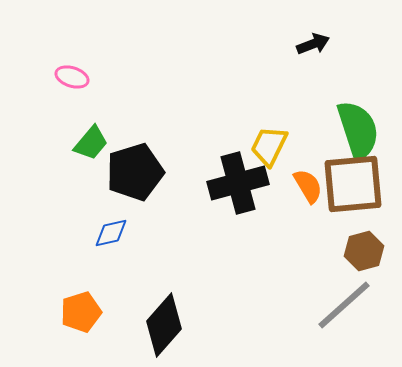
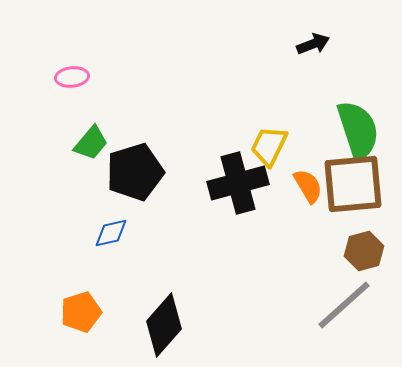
pink ellipse: rotated 24 degrees counterclockwise
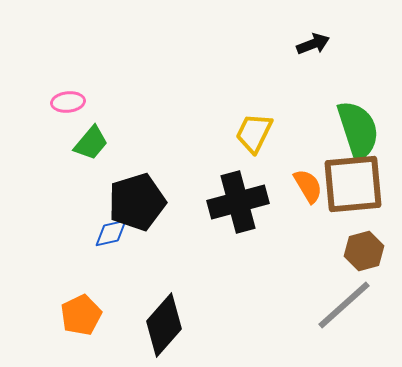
pink ellipse: moved 4 px left, 25 px down
yellow trapezoid: moved 15 px left, 13 px up
black pentagon: moved 2 px right, 30 px down
black cross: moved 19 px down
orange pentagon: moved 3 px down; rotated 9 degrees counterclockwise
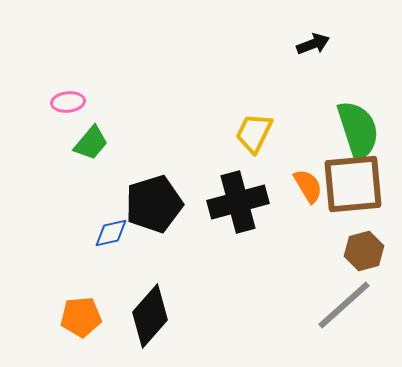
black pentagon: moved 17 px right, 2 px down
orange pentagon: moved 2 px down; rotated 21 degrees clockwise
black diamond: moved 14 px left, 9 px up
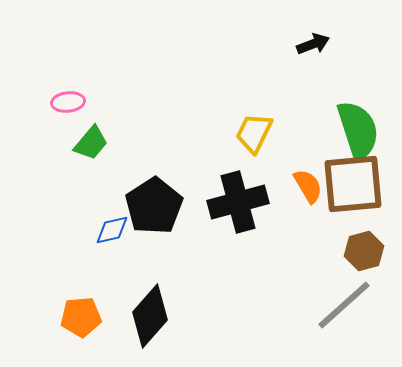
black pentagon: moved 2 px down; rotated 16 degrees counterclockwise
blue diamond: moved 1 px right, 3 px up
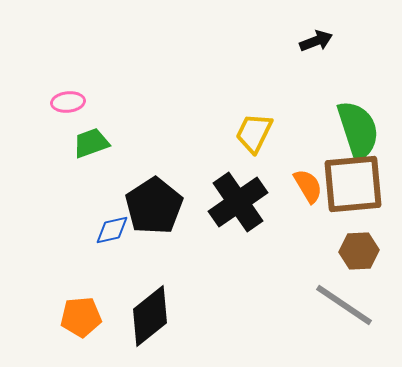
black arrow: moved 3 px right, 3 px up
green trapezoid: rotated 150 degrees counterclockwise
black cross: rotated 20 degrees counterclockwise
brown hexagon: moved 5 px left; rotated 12 degrees clockwise
gray line: rotated 76 degrees clockwise
black diamond: rotated 10 degrees clockwise
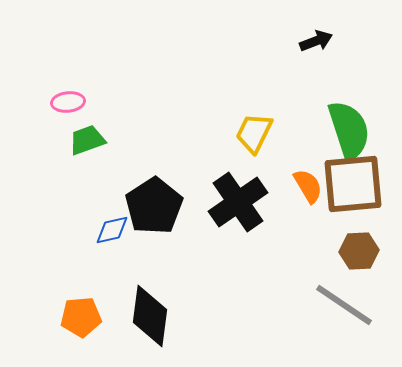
green semicircle: moved 9 px left
green trapezoid: moved 4 px left, 3 px up
black diamond: rotated 44 degrees counterclockwise
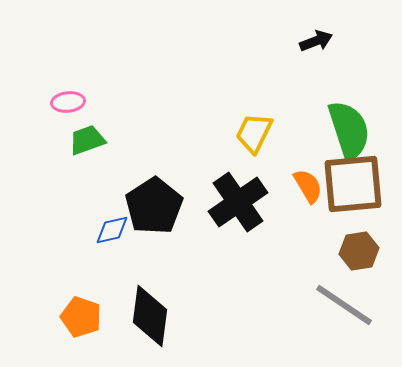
brown hexagon: rotated 6 degrees counterclockwise
orange pentagon: rotated 24 degrees clockwise
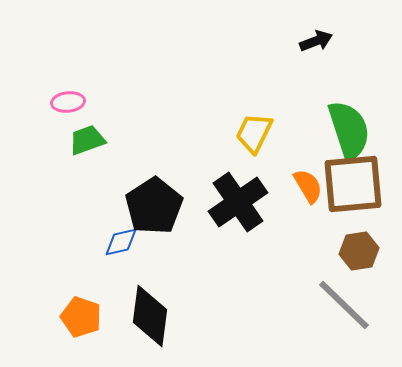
blue diamond: moved 9 px right, 12 px down
gray line: rotated 10 degrees clockwise
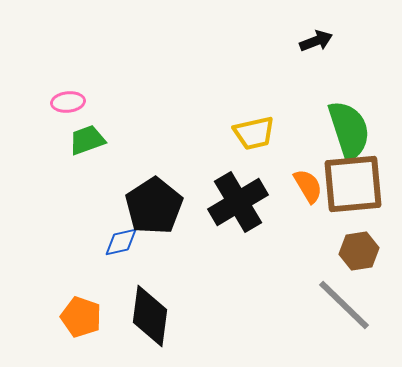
yellow trapezoid: rotated 129 degrees counterclockwise
black cross: rotated 4 degrees clockwise
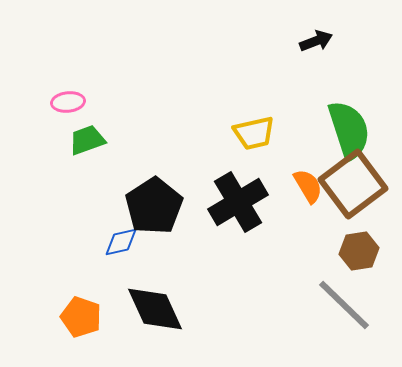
brown square: rotated 32 degrees counterclockwise
black diamond: moved 5 px right, 7 px up; rotated 32 degrees counterclockwise
